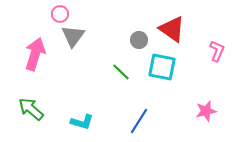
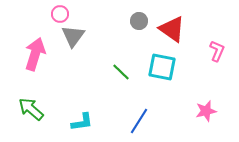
gray circle: moved 19 px up
cyan L-shape: rotated 25 degrees counterclockwise
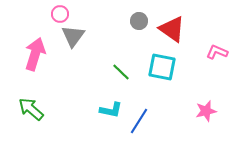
pink L-shape: moved 1 px down; rotated 90 degrees counterclockwise
cyan L-shape: moved 29 px right, 12 px up; rotated 20 degrees clockwise
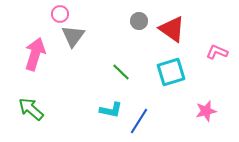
cyan square: moved 9 px right, 5 px down; rotated 28 degrees counterclockwise
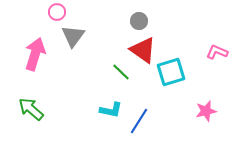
pink circle: moved 3 px left, 2 px up
red triangle: moved 29 px left, 21 px down
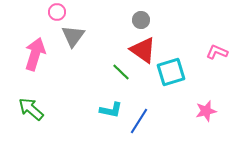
gray circle: moved 2 px right, 1 px up
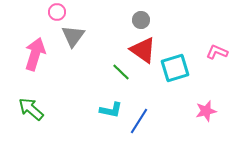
cyan square: moved 4 px right, 4 px up
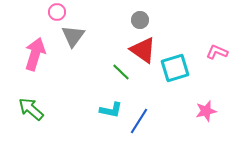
gray circle: moved 1 px left
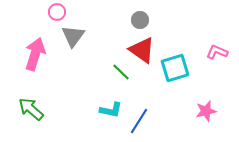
red triangle: moved 1 px left
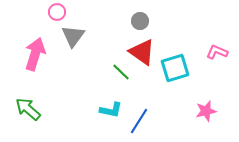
gray circle: moved 1 px down
red triangle: moved 2 px down
green arrow: moved 3 px left
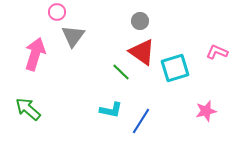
blue line: moved 2 px right
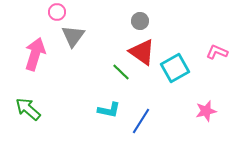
cyan square: rotated 12 degrees counterclockwise
cyan L-shape: moved 2 px left
